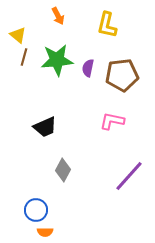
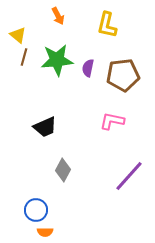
brown pentagon: moved 1 px right
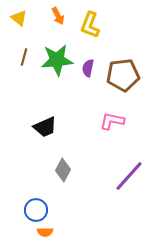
yellow L-shape: moved 17 px left; rotated 8 degrees clockwise
yellow triangle: moved 1 px right, 17 px up
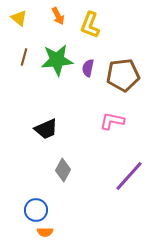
black trapezoid: moved 1 px right, 2 px down
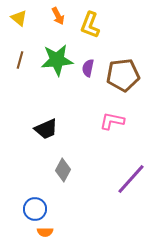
brown line: moved 4 px left, 3 px down
purple line: moved 2 px right, 3 px down
blue circle: moved 1 px left, 1 px up
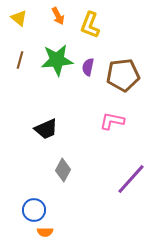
purple semicircle: moved 1 px up
blue circle: moved 1 px left, 1 px down
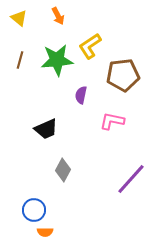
yellow L-shape: moved 21 px down; rotated 36 degrees clockwise
purple semicircle: moved 7 px left, 28 px down
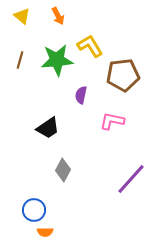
yellow triangle: moved 3 px right, 2 px up
yellow L-shape: rotated 92 degrees clockwise
black trapezoid: moved 2 px right, 1 px up; rotated 10 degrees counterclockwise
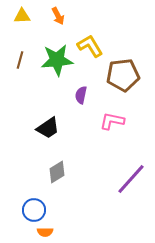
yellow triangle: rotated 42 degrees counterclockwise
gray diamond: moved 6 px left, 2 px down; rotated 30 degrees clockwise
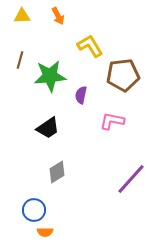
green star: moved 7 px left, 16 px down
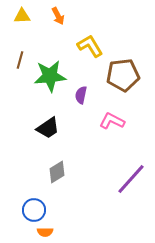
pink L-shape: rotated 15 degrees clockwise
